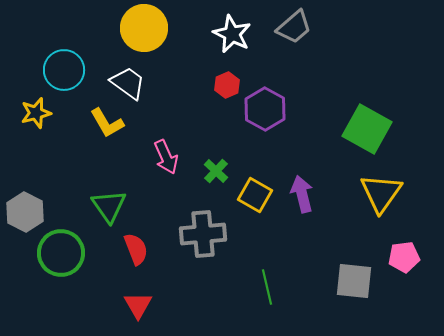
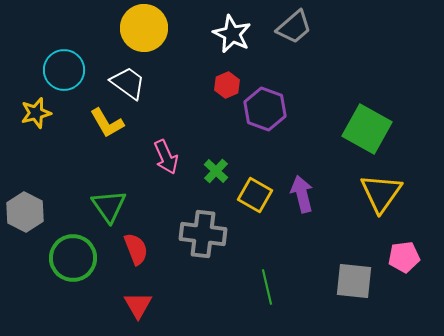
purple hexagon: rotated 9 degrees counterclockwise
gray cross: rotated 12 degrees clockwise
green circle: moved 12 px right, 5 px down
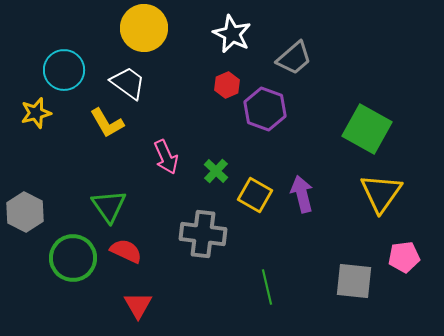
gray trapezoid: moved 31 px down
red semicircle: moved 10 px left, 2 px down; rotated 44 degrees counterclockwise
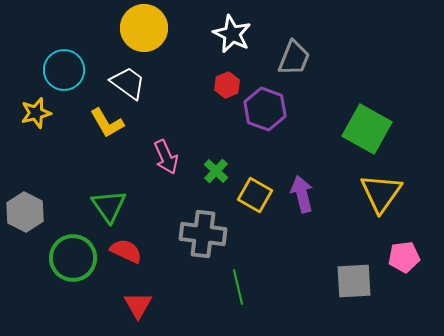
gray trapezoid: rotated 27 degrees counterclockwise
gray square: rotated 9 degrees counterclockwise
green line: moved 29 px left
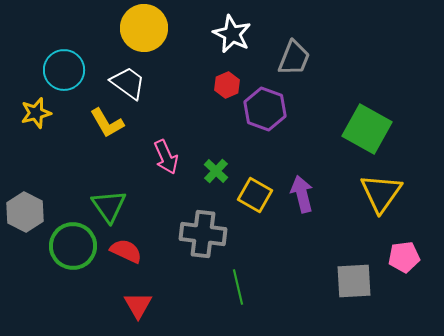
green circle: moved 12 px up
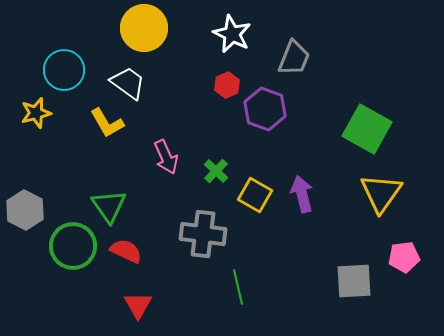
gray hexagon: moved 2 px up
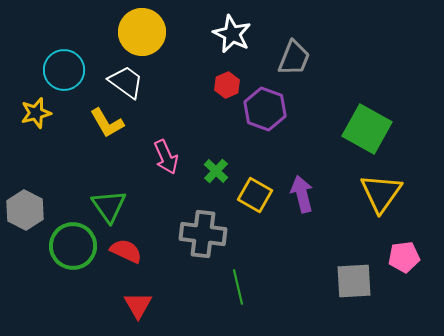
yellow circle: moved 2 px left, 4 px down
white trapezoid: moved 2 px left, 1 px up
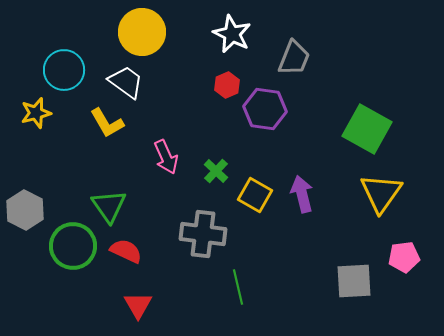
purple hexagon: rotated 12 degrees counterclockwise
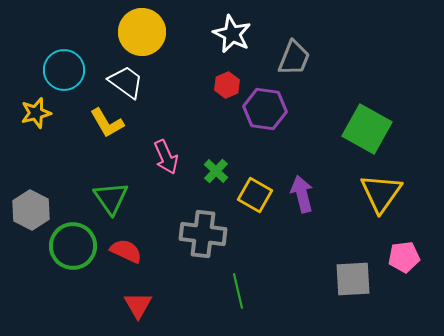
green triangle: moved 2 px right, 8 px up
gray hexagon: moved 6 px right
gray square: moved 1 px left, 2 px up
green line: moved 4 px down
